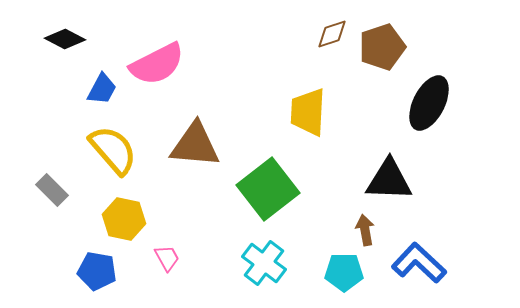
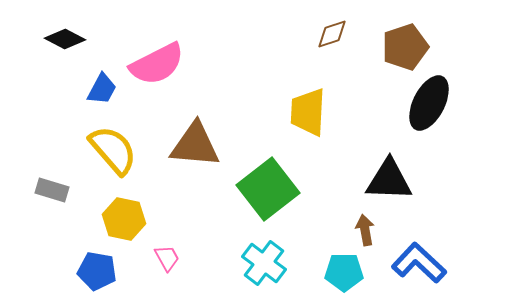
brown pentagon: moved 23 px right
gray rectangle: rotated 28 degrees counterclockwise
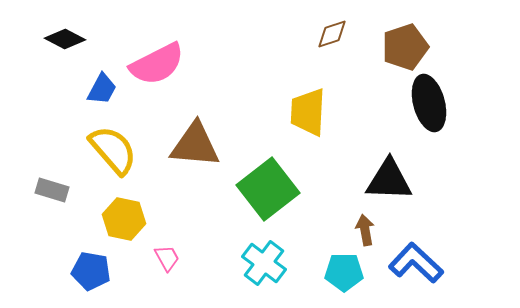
black ellipse: rotated 42 degrees counterclockwise
blue L-shape: moved 3 px left
blue pentagon: moved 6 px left
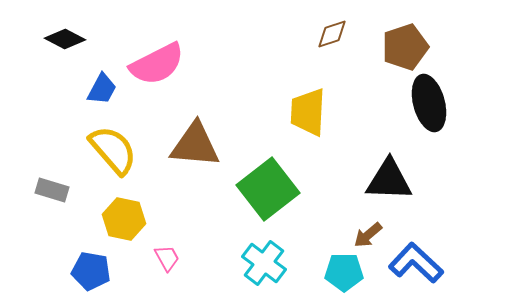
brown arrow: moved 3 px right, 5 px down; rotated 120 degrees counterclockwise
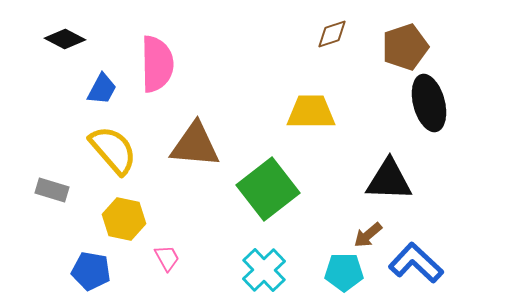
pink semicircle: rotated 64 degrees counterclockwise
yellow trapezoid: moved 3 px right; rotated 87 degrees clockwise
cyan cross: moved 7 px down; rotated 9 degrees clockwise
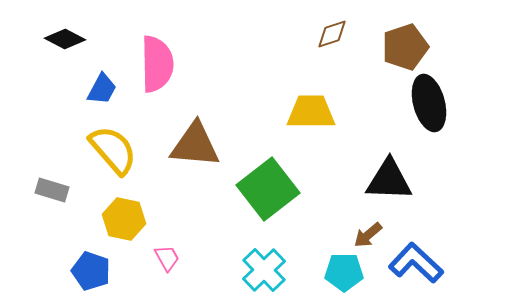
blue pentagon: rotated 9 degrees clockwise
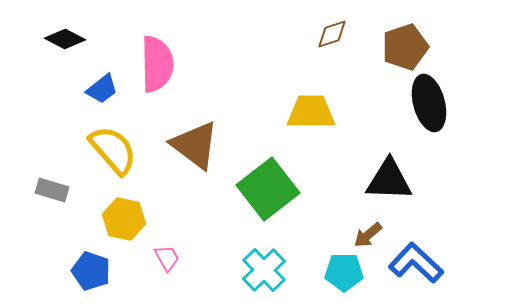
blue trapezoid: rotated 24 degrees clockwise
brown triangle: rotated 32 degrees clockwise
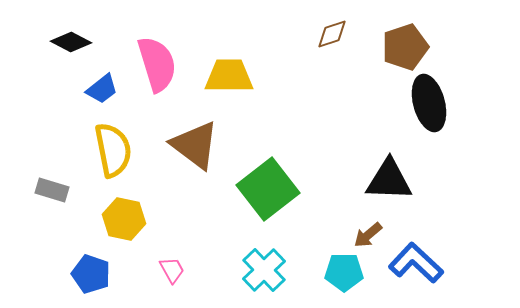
black diamond: moved 6 px right, 3 px down
pink semicircle: rotated 16 degrees counterclockwise
yellow trapezoid: moved 82 px left, 36 px up
yellow semicircle: rotated 30 degrees clockwise
pink trapezoid: moved 5 px right, 12 px down
blue pentagon: moved 3 px down
